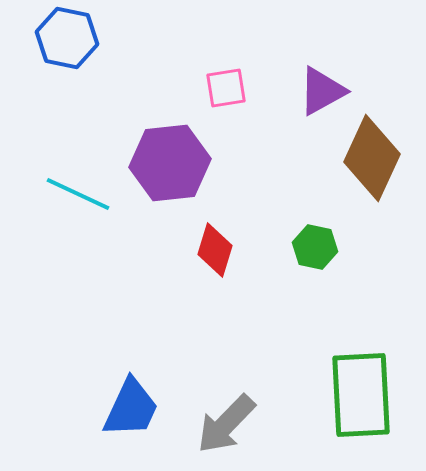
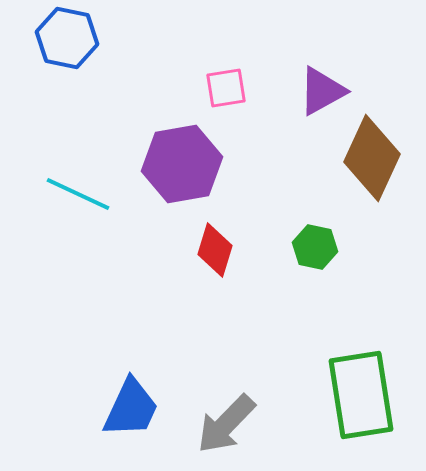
purple hexagon: moved 12 px right, 1 px down; rotated 4 degrees counterclockwise
green rectangle: rotated 6 degrees counterclockwise
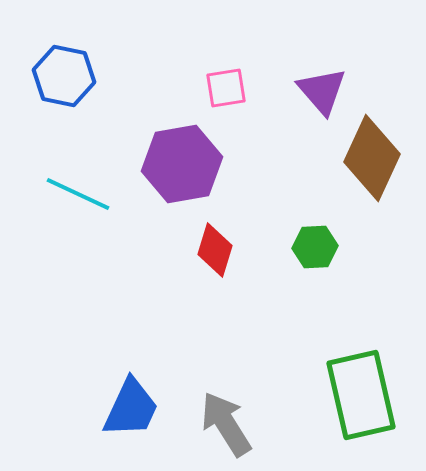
blue hexagon: moved 3 px left, 38 px down
purple triangle: rotated 42 degrees counterclockwise
green hexagon: rotated 15 degrees counterclockwise
green rectangle: rotated 4 degrees counterclockwise
gray arrow: rotated 104 degrees clockwise
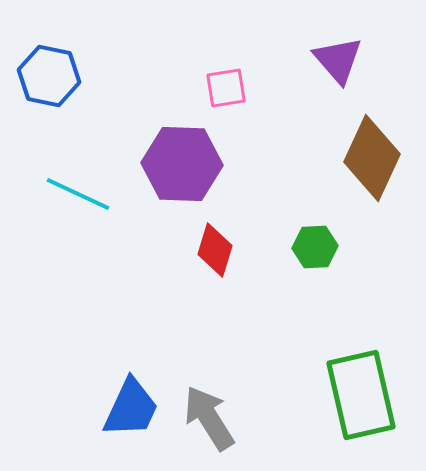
blue hexagon: moved 15 px left
purple triangle: moved 16 px right, 31 px up
purple hexagon: rotated 12 degrees clockwise
gray arrow: moved 17 px left, 6 px up
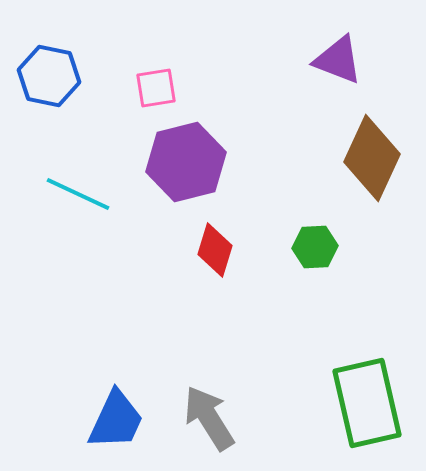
purple triangle: rotated 28 degrees counterclockwise
pink square: moved 70 px left
purple hexagon: moved 4 px right, 2 px up; rotated 16 degrees counterclockwise
green rectangle: moved 6 px right, 8 px down
blue trapezoid: moved 15 px left, 12 px down
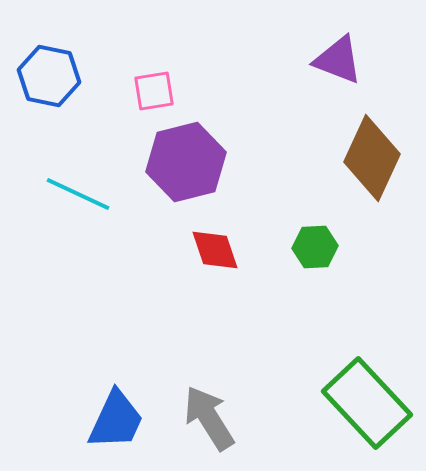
pink square: moved 2 px left, 3 px down
red diamond: rotated 36 degrees counterclockwise
green rectangle: rotated 30 degrees counterclockwise
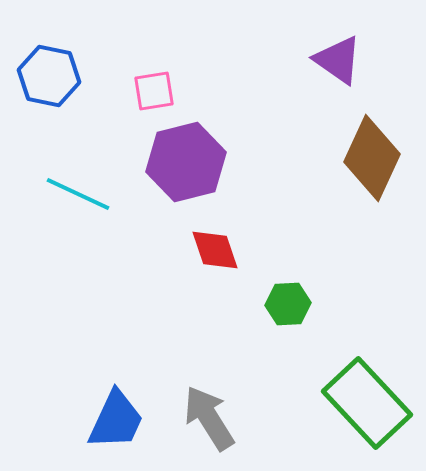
purple triangle: rotated 14 degrees clockwise
green hexagon: moved 27 px left, 57 px down
